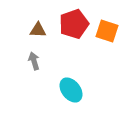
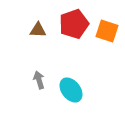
gray arrow: moved 5 px right, 19 px down
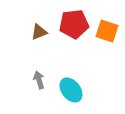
red pentagon: rotated 12 degrees clockwise
brown triangle: moved 1 px right, 2 px down; rotated 24 degrees counterclockwise
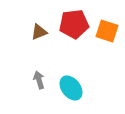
cyan ellipse: moved 2 px up
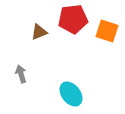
red pentagon: moved 1 px left, 5 px up
gray arrow: moved 18 px left, 6 px up
cyan ellipse: moved 6 px down
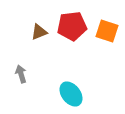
red pentagon: moved 1 px left, 7 px down
